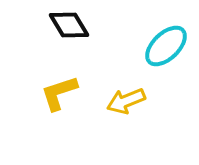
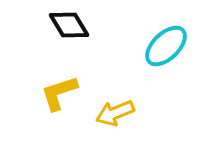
yellow arrow: moved 11 px left, 12 px down
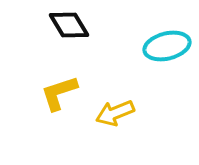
cyan ellipse: moved 1 px right; rotated 30 degrees clockwise
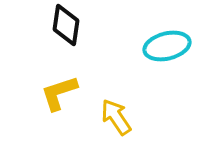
black diamond: moved 3 px left; rotated 39 degrees clockwise
yellow arrow: moved 1 px right, 4 px down; rotated 78 degrees clockwise
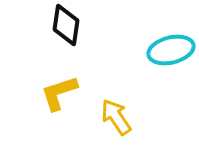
cyan ellipse: moved 4 px right, 4 px down
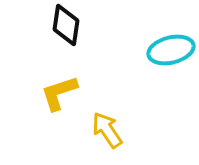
yellow arrow: moved 9 px left, 13 px down
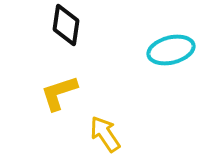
yellow arrow: moved 2 px left, 4 px down
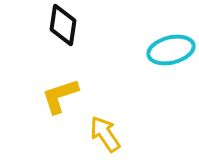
black diamond: moved 3 px left
yellow L-shape: moved 1 px right, 3 px down
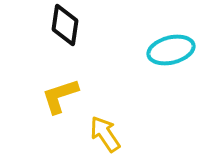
black diamond: moved 2 px right
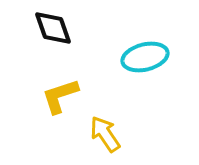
black diamond: moved 12 px left, 3 px down; rotated 27 degrees counterclockwise
cyan ellipse: moved 26 px left, 7 px down
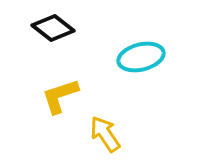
black diamond: rotated 33 degrees counterclockwise
cyan ellipse: moved 4 px left
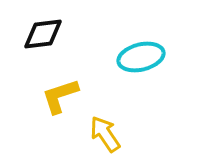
black diamond: moved 10 px left, 6 px down; rotated 45 degrees counterclockwise
